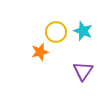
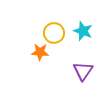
yellow circle: moved 2 px left, 1 px down
orange star: rotated 18 degrees clockwise
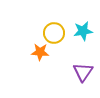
cyan star: rotated 30 degrees counterclockwise
purple triangle: moved 1 px down
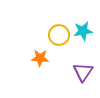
yellow circle: moved 5 px right, 2 px down
orange star: moved 6 px down
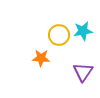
orange star: moved 1 px right
